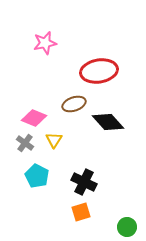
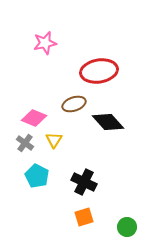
orange square: moved 3 px right, 5 px down
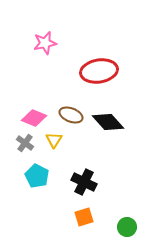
brown ellipse: moved 3 px left, 11 px down; rotated 40 degrees clockwise
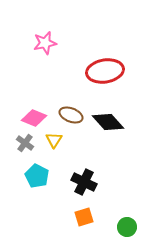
red ellipse: moved 6 px right
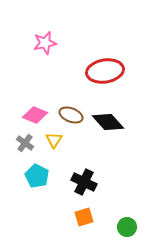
pink diamond: moved 1 px right, 3 px up
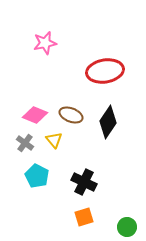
black diamond: rotated 76 degrees clockwise
yellow triangle: rotated 12 degrees counterclockwise
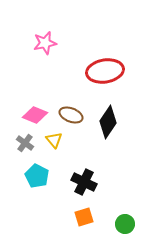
green circle: moved 2 px left, 3 px up
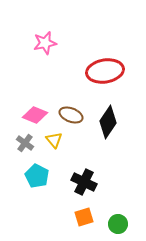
green circle: moved 7 px left
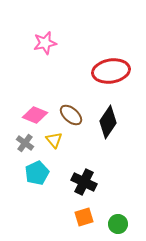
red ellipse: moved 6 px right
brown ellipse: rotated 20 degrees clockwise
cyan pentagon: moved 3 px up; rotated 20 degrees clockwise
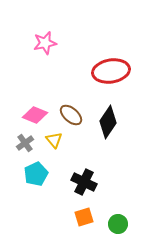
gray cross: rotated 18 degrees clockwise
cyan pentagon: moved 1 px left, 1 px down
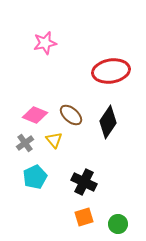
cyan pentagon: moved 1 px left, 3 px down
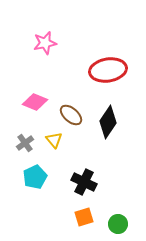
red ellipse: moved 3 px left, 1 px up
pink diamond: moved 13 px up
